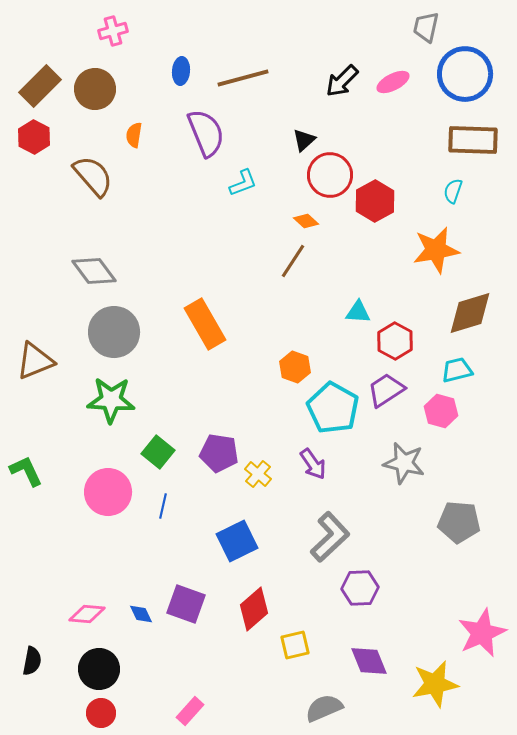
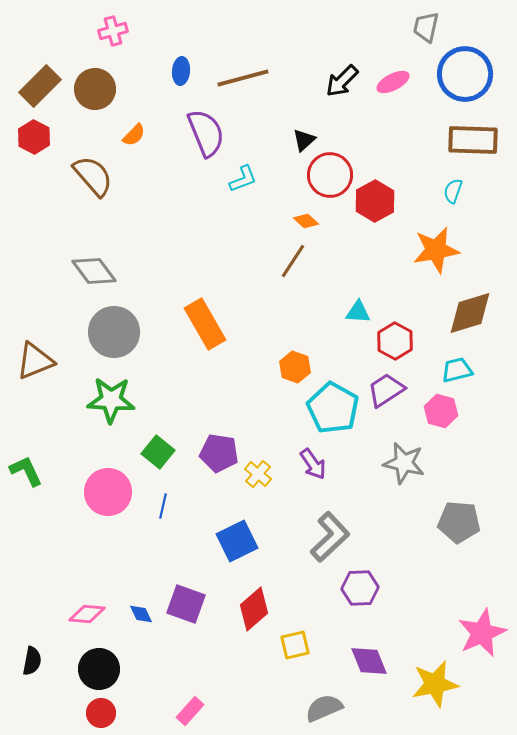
orange semicircle at (134, 135): rotated 145 degrees counterclockwise
cyan L-shape at (243, 183): moved 4 px up
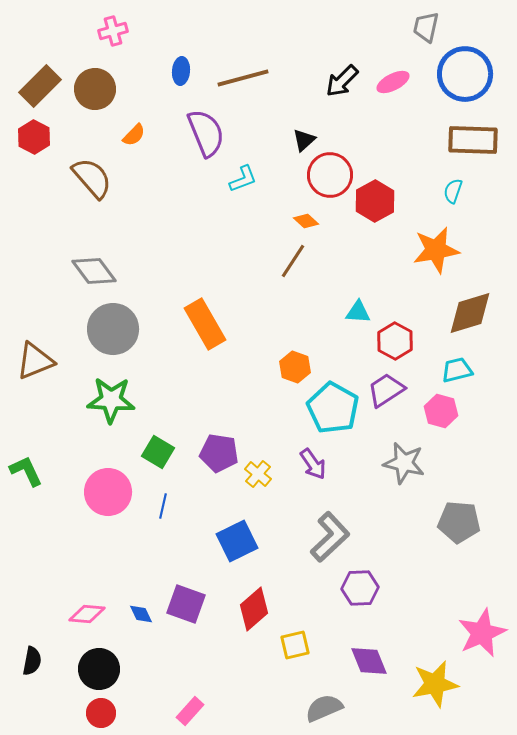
brown semicircle at (93, 176): moved 1 px left, 2 px down
gray circle at (114, 332): moved 1 px left, 3 px up
green square at (158, 452): rotated 8 degrees counterclockwise
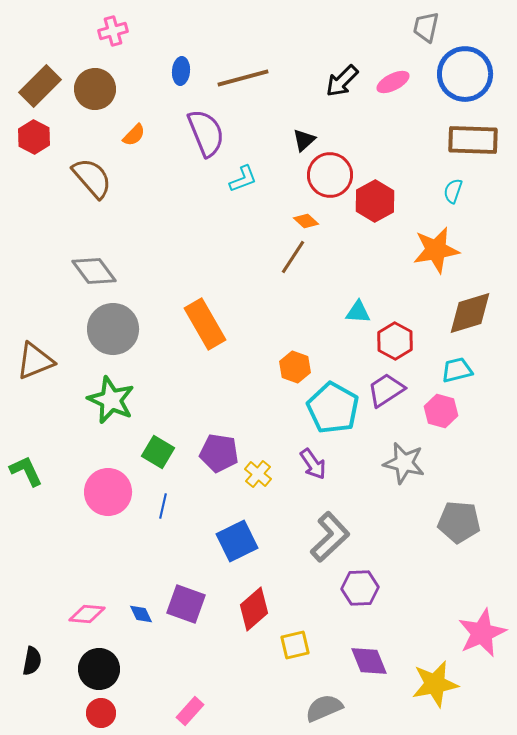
brown line at (293, 261): moved 4 px up
green star at (111, 400): rotated 21 degrees clockwise
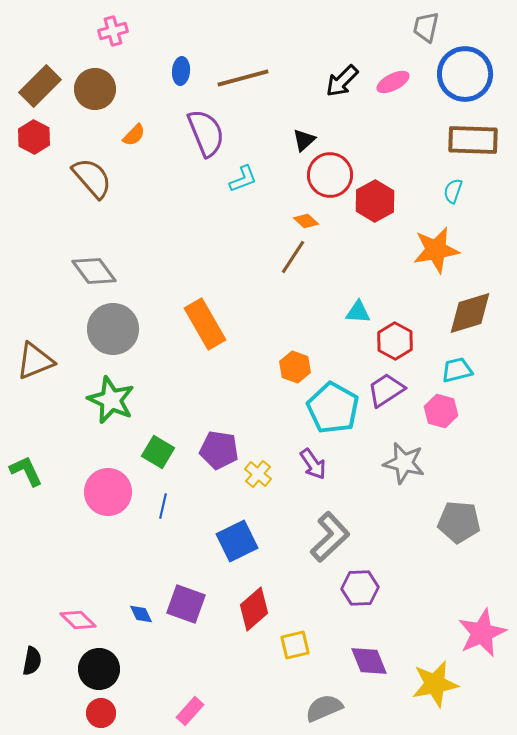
purple pentagon at (219, 453): moved 3 px up
pink diamond at (87, 614): moved 9 px left, 6 px down; rotated 39 degrees clockwise
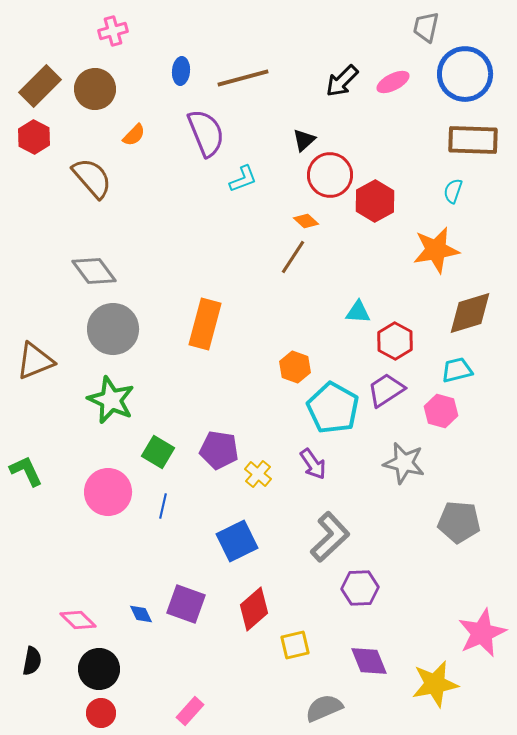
orange rectangle at (205, 324): rotated 45 degrees clockwise
